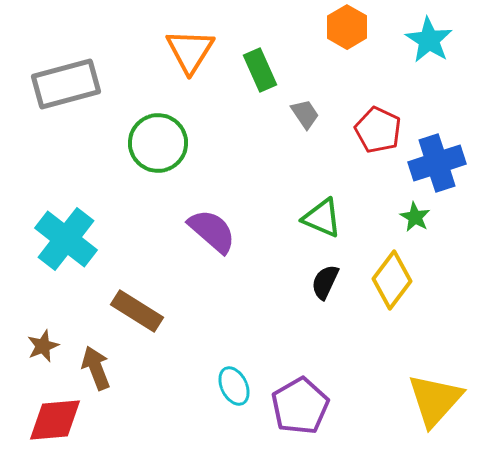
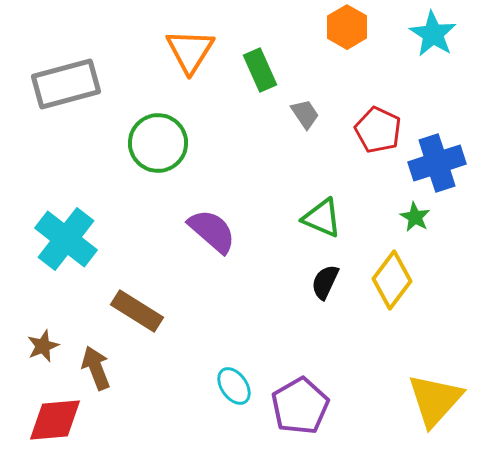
cyan star: moved 4 px right, 6 px up
cyan ellipse: rotated 9 degrees counterclockwise
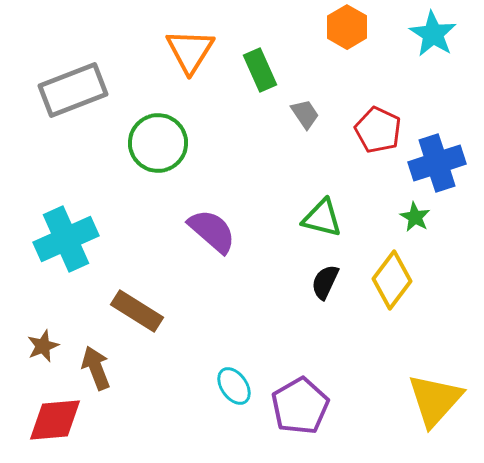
gray rectangle: moved 7 px right, 6 px down; rotated 6 degrees counterclockwise
green triangle: rotated 9 degrees counterclockwise
cyan cross: rotated 28 degrees clockwise
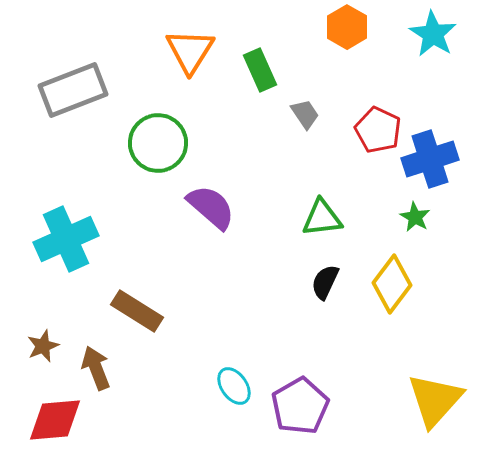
blue cross: moved 7 px left, 4 px up
green triangle: rotated 21 degrees counterclockwise
purple semicircle: moved 1 px left, 24 px up
yellow diamond: moved 4 px down
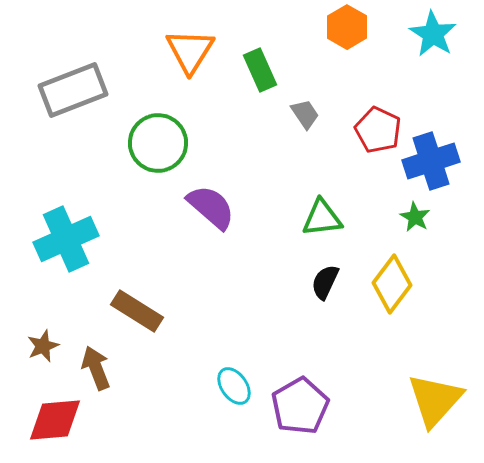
blue cross: moved 1 px right, 2 px down
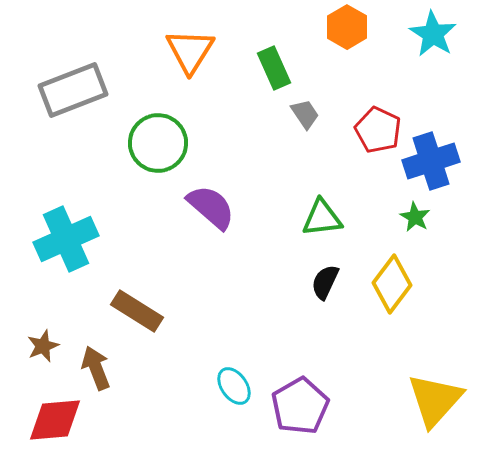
green rectangle: moved 14 px right, 2 px up
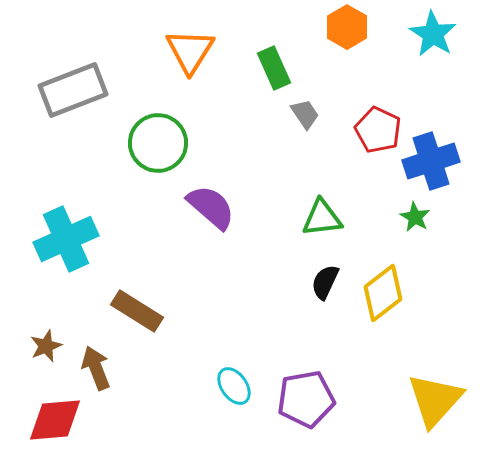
yellow diamond: moved 9 px left, 9 px down; rotated 16 degrees clockwise
brown star: moved 3 px right
purple pentagon: moved 6 px right, 7 px up; rotated 20 degrees clockwise
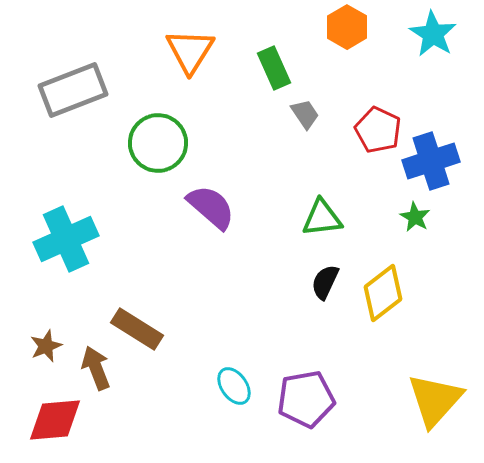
brown rectangle: moved 18 px down
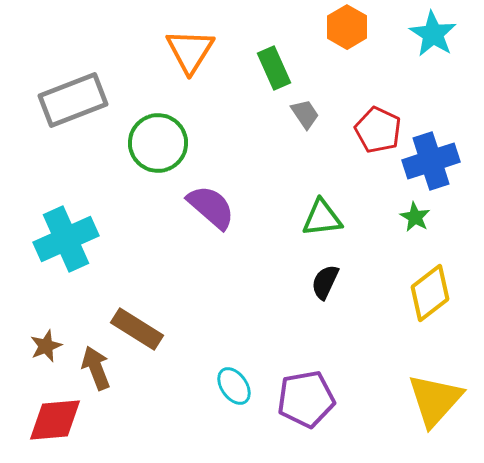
gray rectangle: moved 10 px down
yellow diamond: moved 47 px right
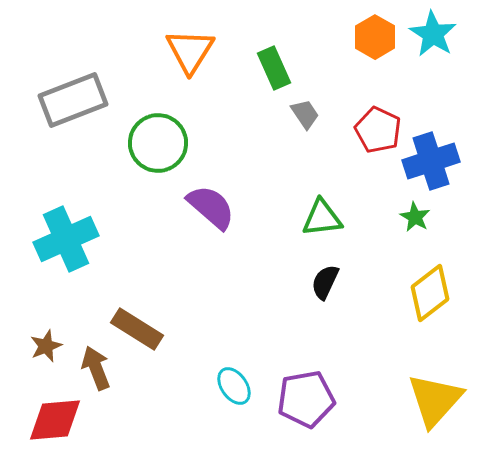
orange hexagon: moved 28 px right, 10 px down
